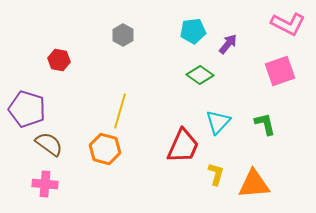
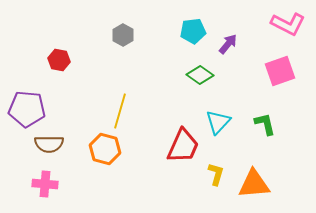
purple pentagon: rotated 12 degrees counterclockwise
brown semicircle: rotated 144 degrees clockwise
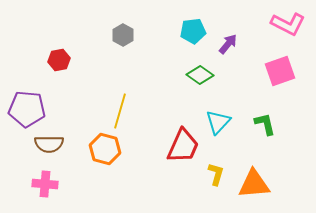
red hexagon: rotated 20 degrees counterclockwise
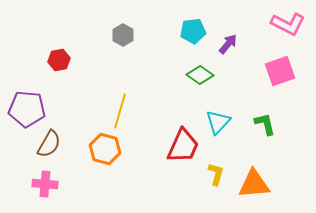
brown semicircle: rotated 60 degrees counterclockwise
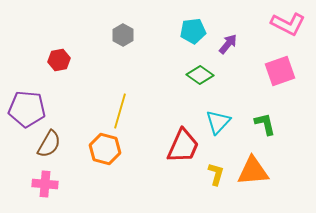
orange triangle: moved 1 px left, 13 px up
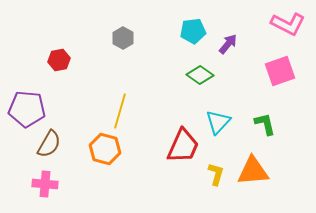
gray hexagon: moved 3 px down
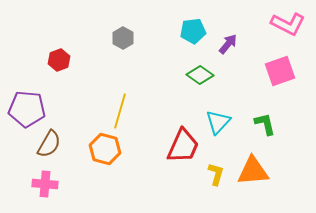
red hexagon: rotated 10 degrees counterclockwise
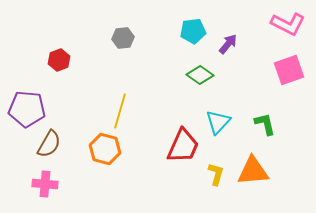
gray hexagon: rotated 25 degrees clockwise
pink square: moved 9 px right, 1 px up
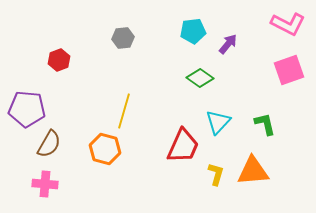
green diamond: moved 3 px down
yellow line: moved 4 px right
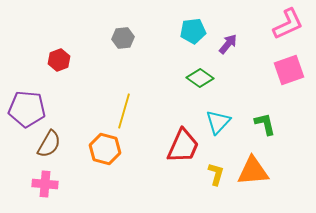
pink L-shape: rotated 52 degrees counterclockwise
